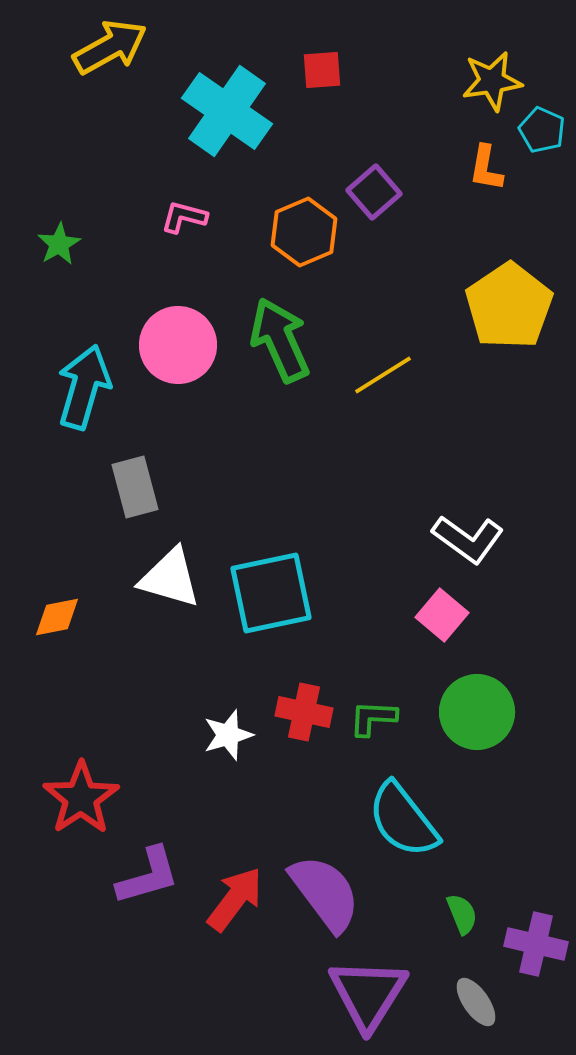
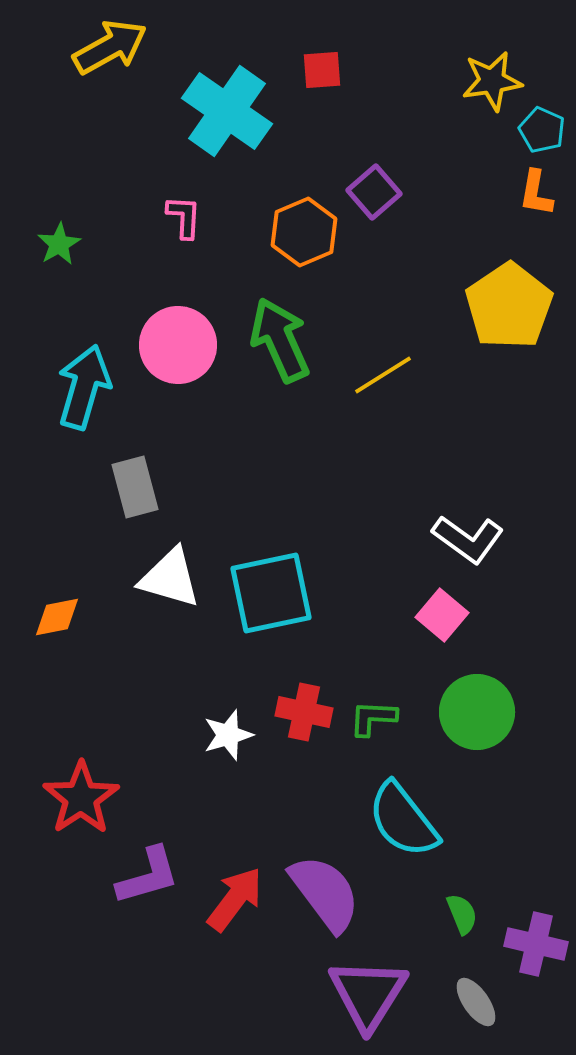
orange L-shape: moved 50 px right, 25 px down
pink L-shape: rotated 78 degrees clockwise
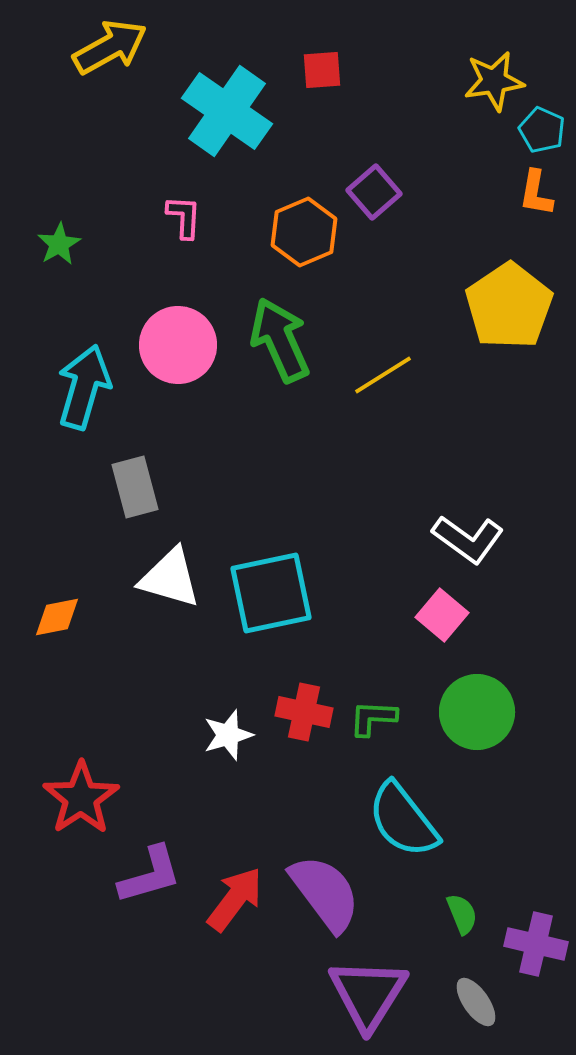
yellow star: moved 2 px right
purple L-shape: moved 2 px right, 1 px up
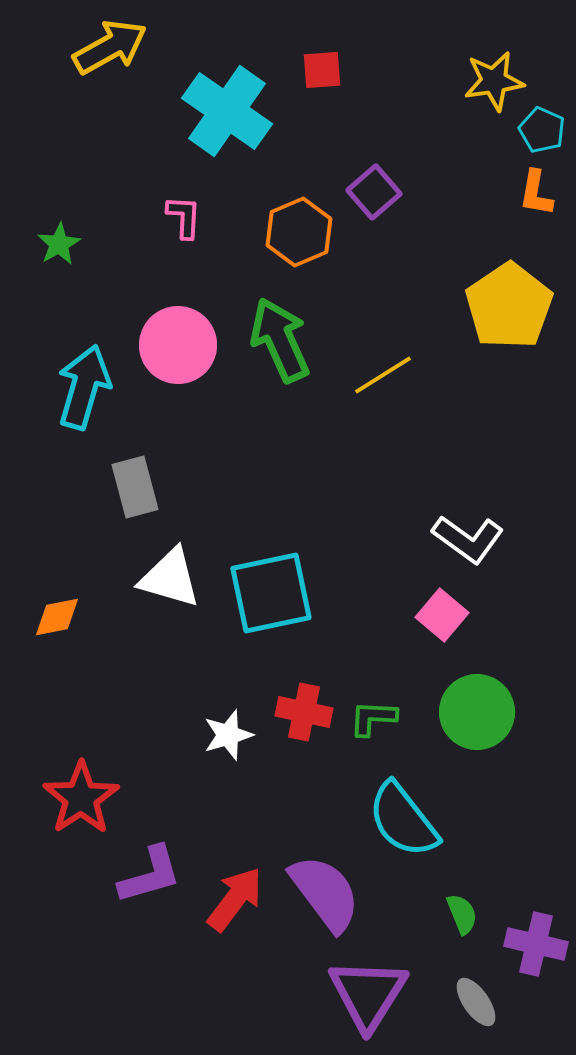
orange hexagon: moved 5 px left
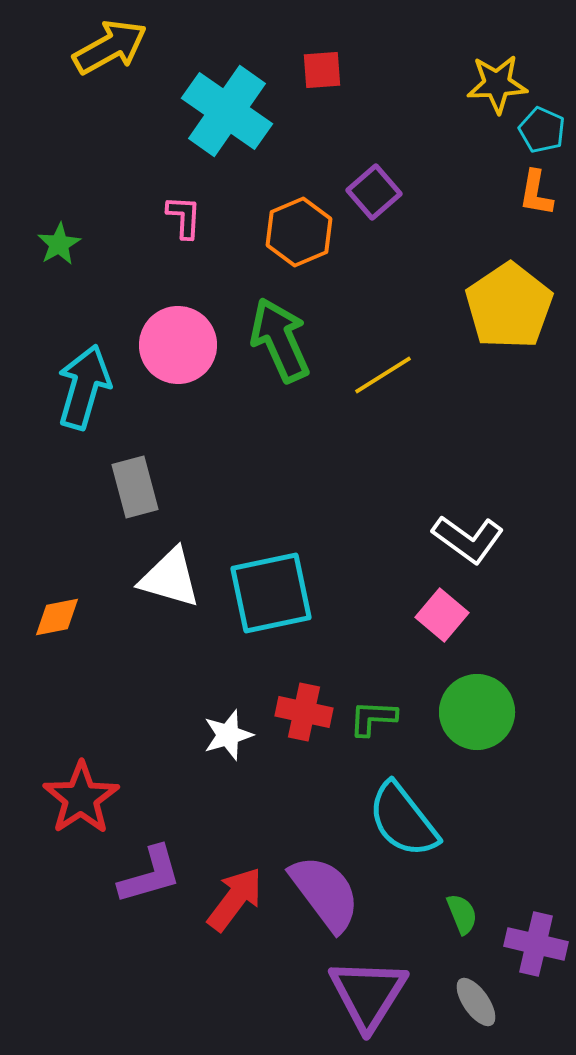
yellow star: moved 3 px right, 3 px down; rotated 6 degrees clockwise
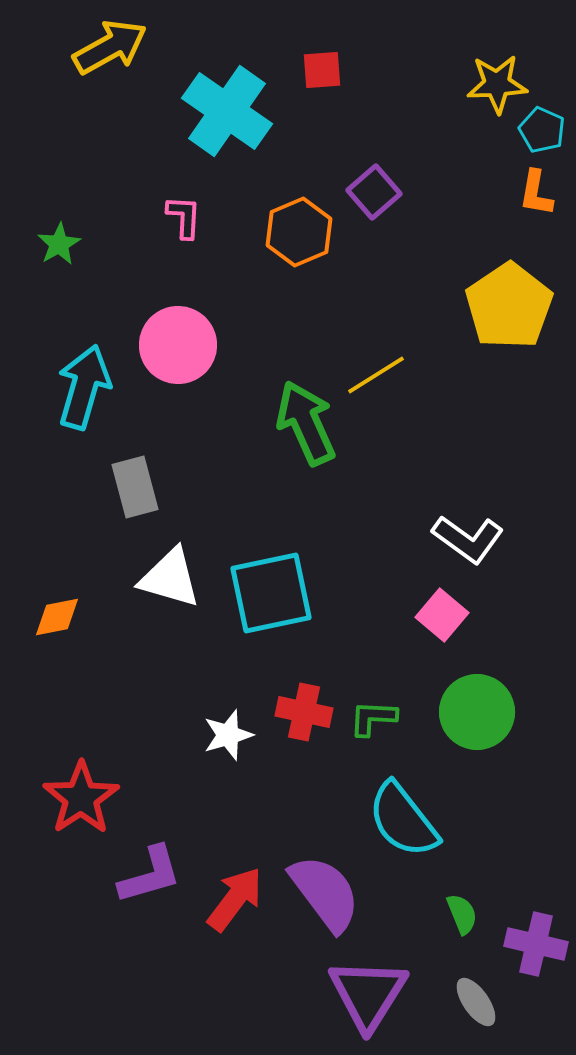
green arrow: moved 26 px right, 83 px down
yellow line: moved 7 px left
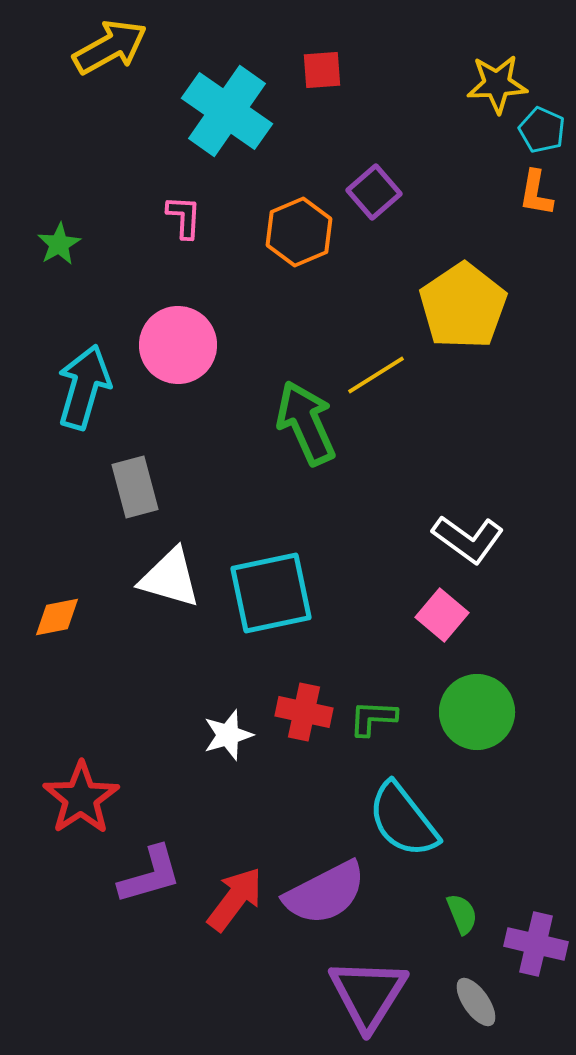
yellow pentagon: moved 46 px left
purple semicircle: rotated 100 degrees clockwise
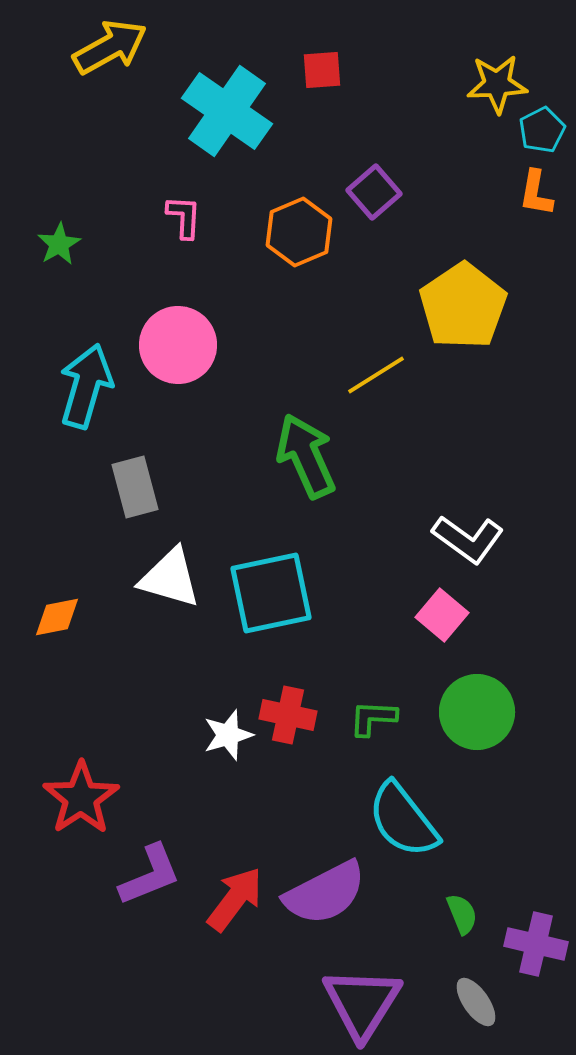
cyan pentagon: rotated 21 degrees clockwise
cyan arrow: moved 2 px right, 1 px up
green arrow: moved 33 px down
red cross: moved 16 px left, 3 px down
purple L-shape: rotated 6 degrees counterclockwise
purple triangle: moved 6 px left, 9 px down
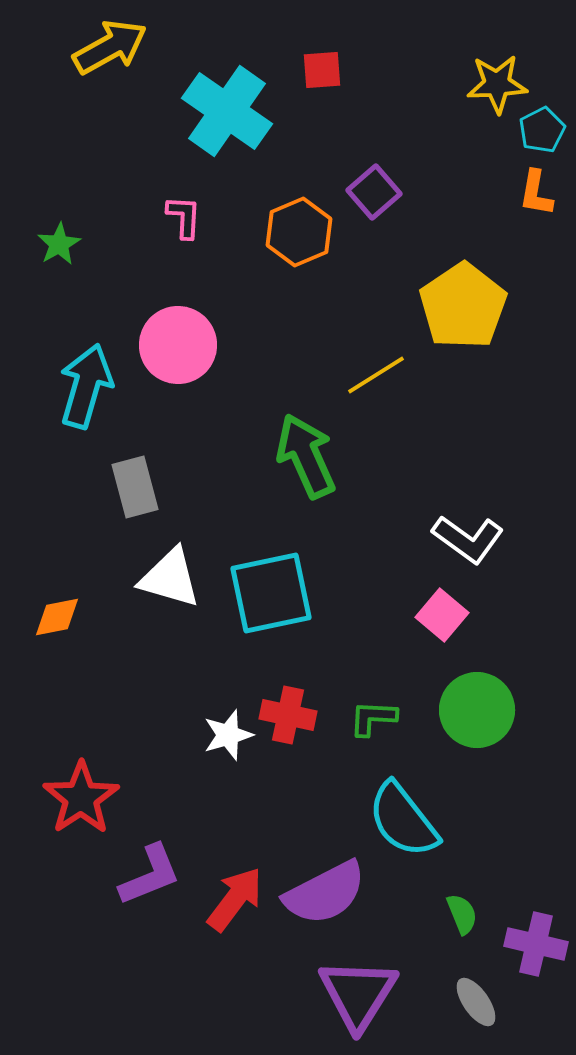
green circle: moved 2 px up
purple triangle: moved 4 px left, 9 px up
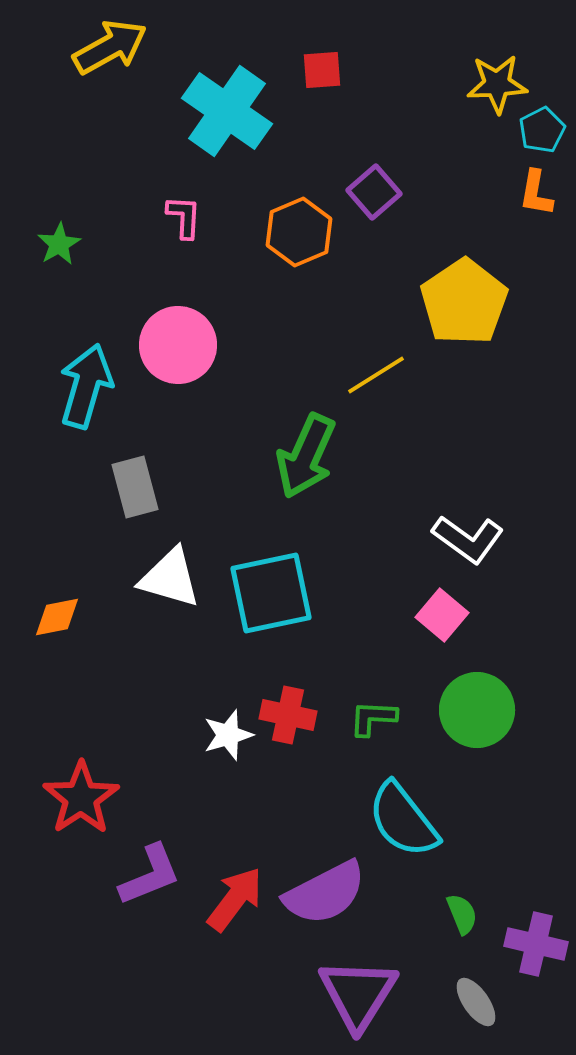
yellow pentagon: moved 1 px right, 4 px up
green arrow: rotated 132 degrees counterclockwise
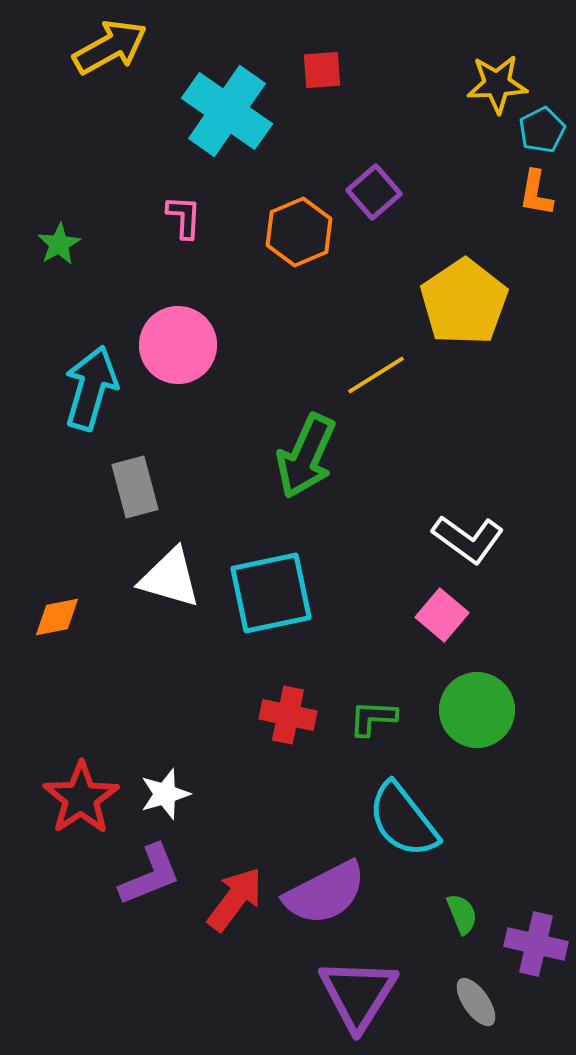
cyan arrow: moved 5 px right, 2 px down
white star: moved 63 px left, 59 px down
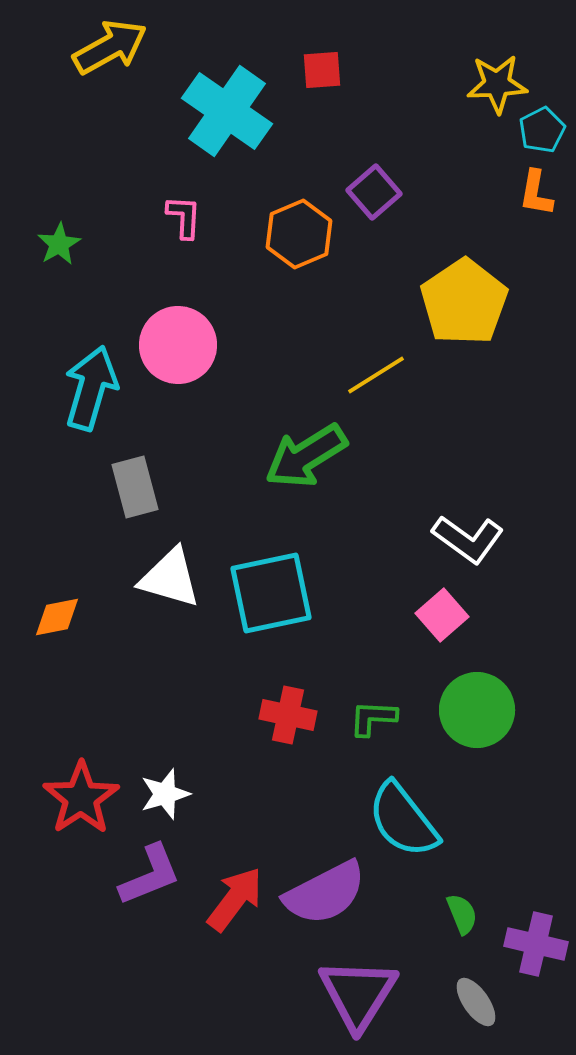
orange hexagon: moved 2 px down
green arrow: rotated 34 degrees clockwise
pink square: rotated 9 degrees clockwise
